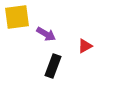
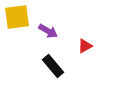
purple arrow: moved 2 px right, 3 px up
black rectangle: rotated 60 degrees counterclockwise
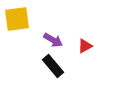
yellow square: moved 2 px down
purple arrow: moved 5 px right, 9 px down
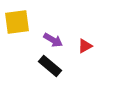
yellow square: moved 3 px down
black rectangle: moved 3 px left; rotated 10 degrees counterclockwise
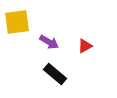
purple arrow: moved 4 px left, 2 px down
black rectangle: moved 5 px right, 8 px down
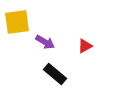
purple arrow: moved 4 px left
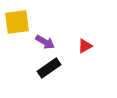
black rectangle: moved 6 px left, 6 px up; rotated 75 degrees counterclockwise
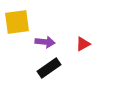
purple arrow: rotated 24 degrees counterclockwise
red triangle: moved 2 px left, 2 px up
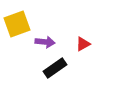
yellow square: moved 2 px down; rotated 12 degrees counterclockwise
black rectangle: moved 6 px right
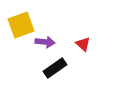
yellow square: moved 4 px right, 1 px down
red triangle: rotated 49 degrees counterclockwise
